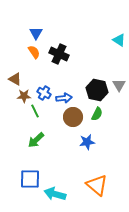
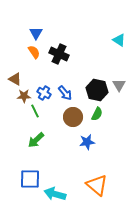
blue arrow: moved 1 px right, 5 px up; rotated 56 degrees clockwise
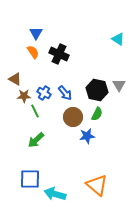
cyan triangle: moved 1 px left, 1 px up
orange semicircle: moved 1 px left
blue star: moved 6 px up
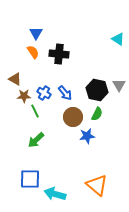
black cross: rotated 18 degrees counterclockwise
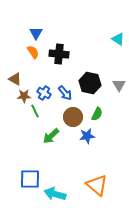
black hexagon: moved 7 px left, 7 px up
green arrow: moved 15 px right, 4 px up
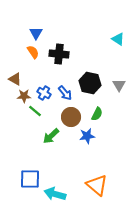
green line: rotated 24 degrees counterclockwise
brown circle: moved 2 px left
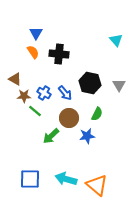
cyan triangle: moved 2 px left, 1 px down; rotated 16 degrees clockwise
brown circle: moved 2 px left, 1 px down
cyan arrow: moved 11 px right, 15 px up
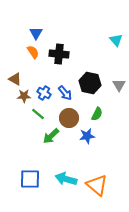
green line: moved 3 px right, 3 px down
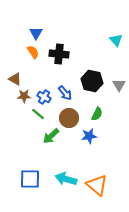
black hexagon: moved 2 px right, 2 px up
blue cross: moved 4 px down
blue star: moved 2 px right
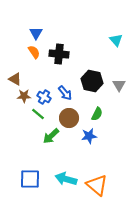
orange semicircle: moved 1 px right
